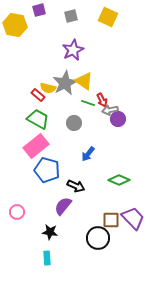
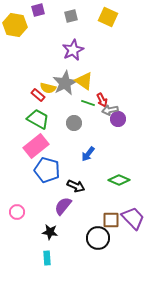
purple square: moved 1 px left
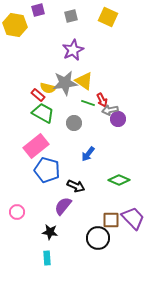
gray star: rotated 20 degrees clockwise
green trapezoid: moved 5 px right, 6 px up
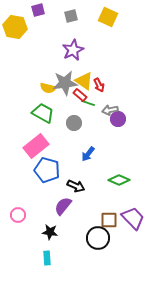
yellow hexagon: moved 2 px down
red rectangle: moved 42 px right
red arrow: moved 3 px left, 15 px up
pink circle: moved 1 px right, 3 px down
brown square: moved 2 px left
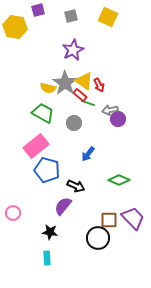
gray star: rotated 30 degrees counterclockwise
pink circle: moved 5 px left, 2 px up
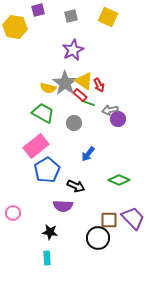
blue pentagon: rotated 25 degrees clockwise
purple semicircle: rotated 126 degrees counterclockwise
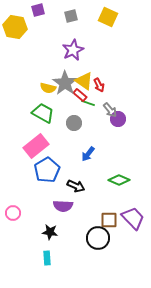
gray arrow: rotated 119 degrees counterclockwise
